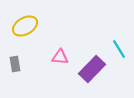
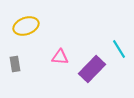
yellow ellipse: moved 1 px right; rotated 10 degrees clockwise
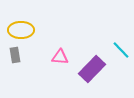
yellow ellipse: moved 5 px left, 4 px down; rotated 20 degrees clockwise
cyan line: moved 2 px right, 1 px down; rotated 12 degrees counterclockwise
gray rectangle: moved 9 px up
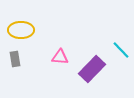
gray rectangle: moved 4 px down
